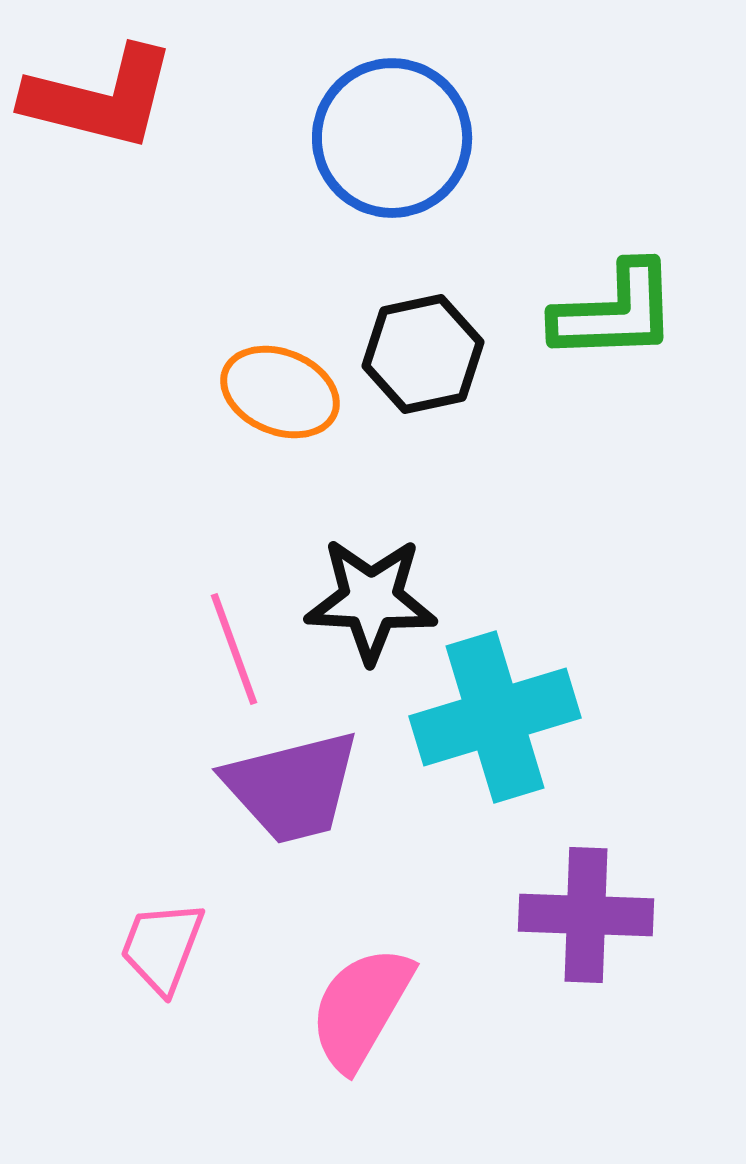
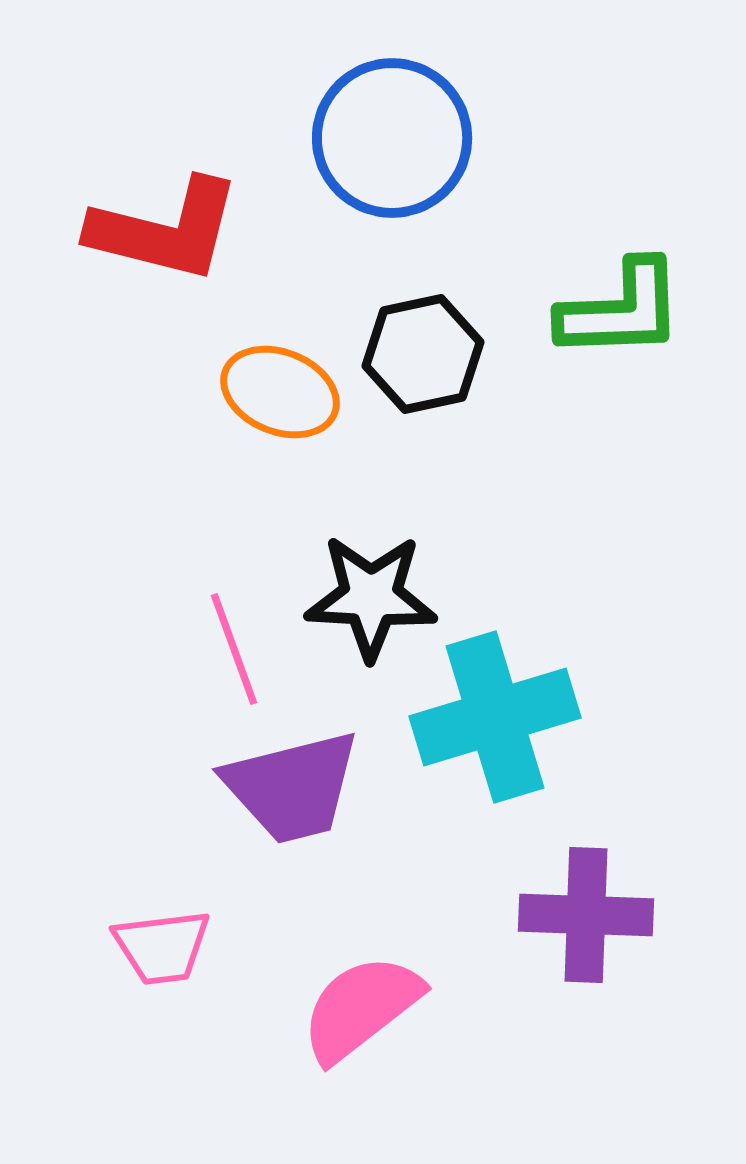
red L-shape: moved 65 px right, 132 px down
green L-shape: moved 6 px right, 2 px up
black star: moved 3 px up
pink trapezoid: rotated 118 degrees counterclockwise
pink semicircle: rotated 22 degrees clockwise
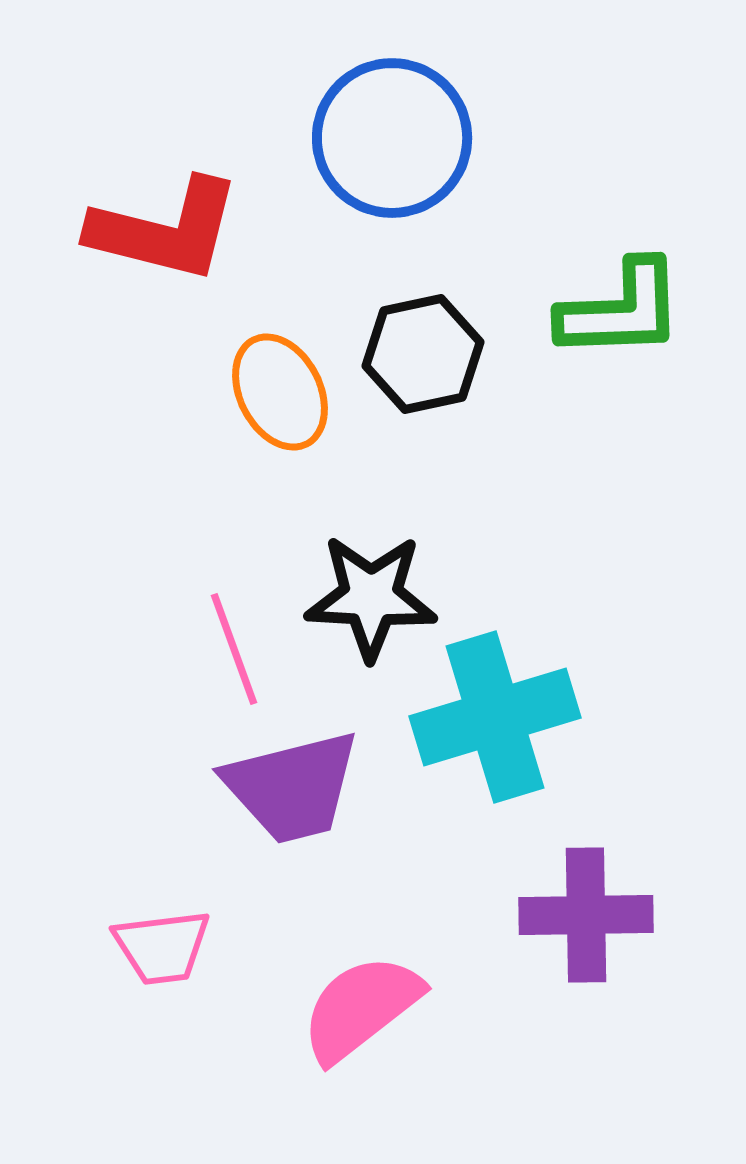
orange ellipse: rotated 41 degrees clockwise
purple cross: rotated 3 degrees counterclockwise
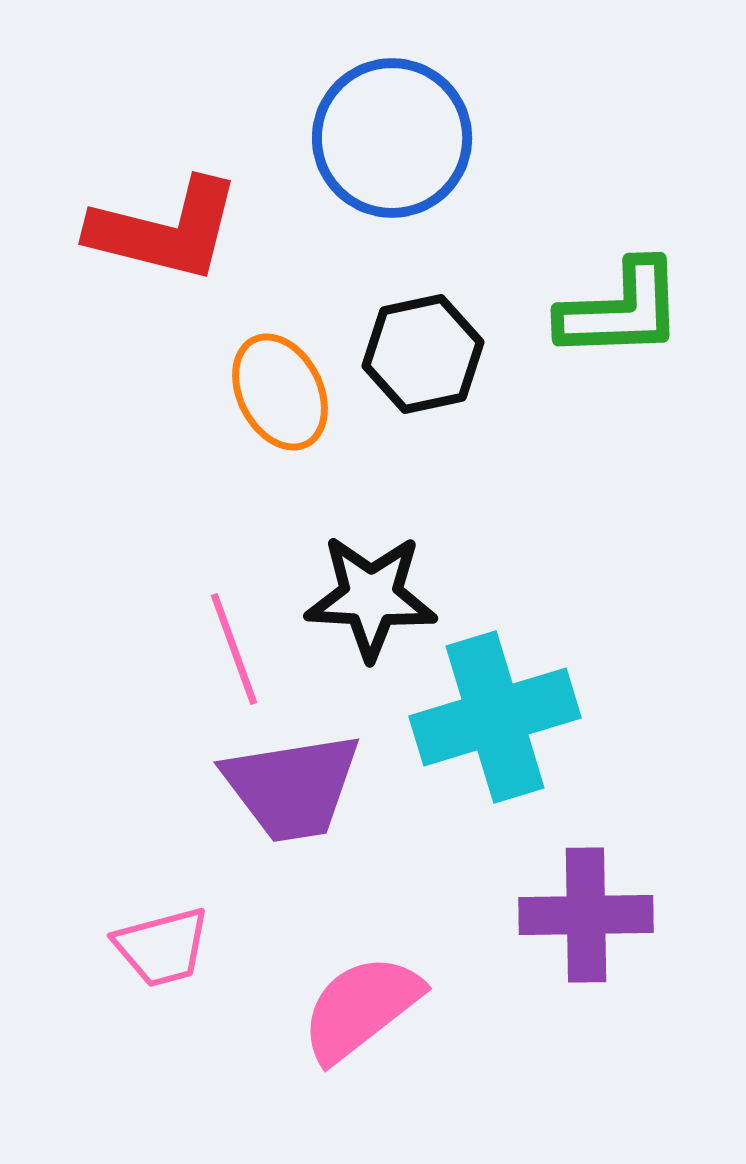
purple trapezoid: rotated 5 degrees clockwise
pink trapezoid: rotated 8 degrees counterclockwise
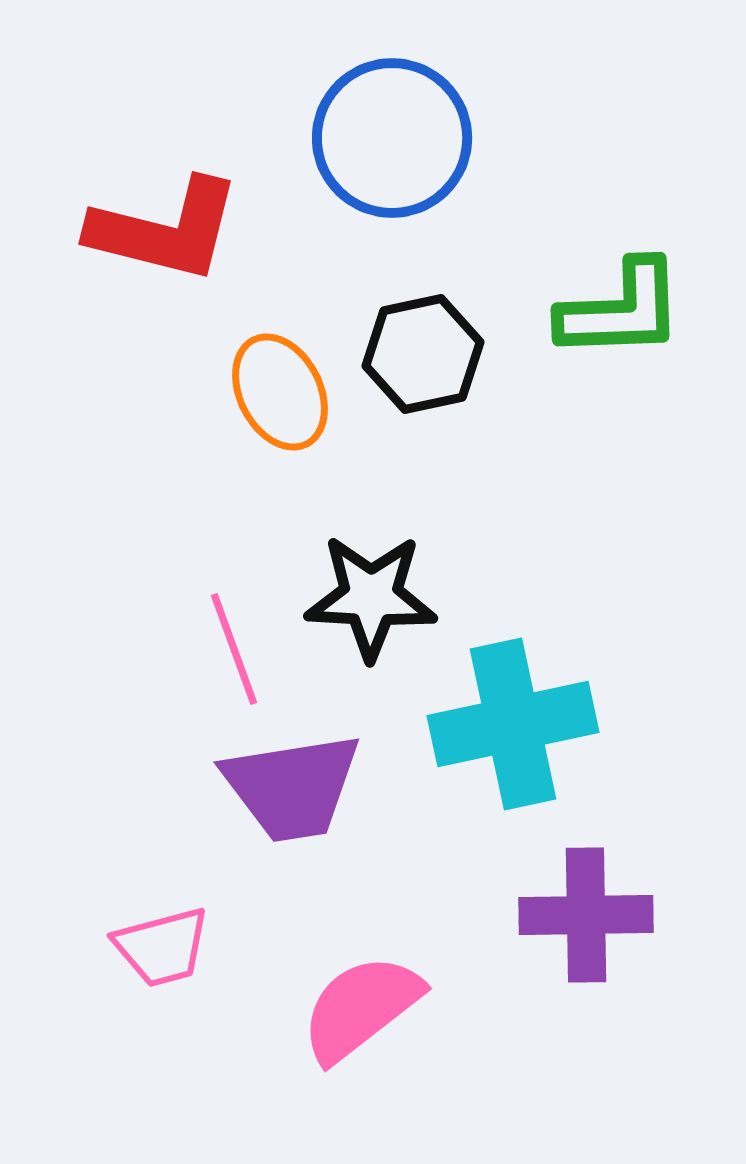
cyan cross: moved 18 px right, 7 px down; rotated 5 degrees clockwise
